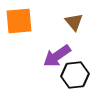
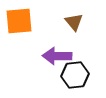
purple arrow: rotated 36 degrees clockwise
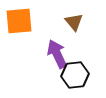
purple arrow: moved 2 px up; rotated 64 degrees clockwise
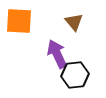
orange square: rotated 8 degrees clockwise
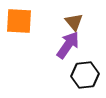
purple arrow: moved 11 px right, 9 px up; rotated 60 degrees clockwise
black hexagon: moved 10 px right
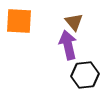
purple arrow: rotated 48 degrees counterclockwise
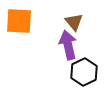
black hexagon: moved 1 px left, 3 px up; rotated 20 degrees counterclockwise
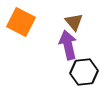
orange square: moved 2 px right, 1 px down; rotated 24 degrees clockwise
black hexagon: rotated 20 degrees clockwise
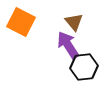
purple arrow: rotated 20 degrees counterclockwise
black hexagon: moved 5 px up
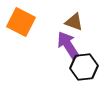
brown triangle: rotated 30 degrees counterclockwise
